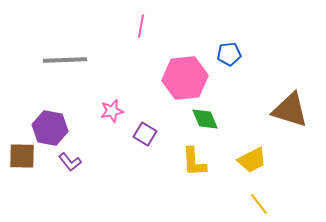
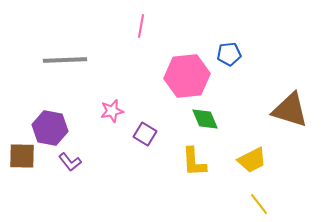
pink hexagon: moved 2 px right, 2 px up
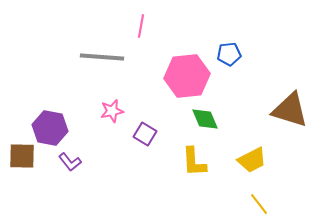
gray line: moved 37 px right, 3 px up; rotated 6 degrees clockwise
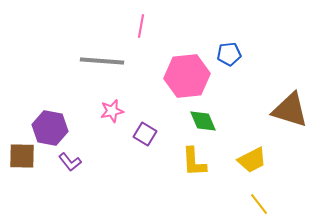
gray line: moved 4 px down
green diamond: moved 2 px left, 2 px down
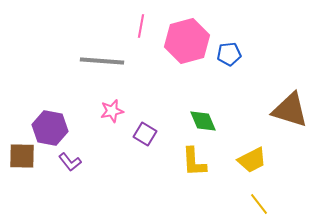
pink hexagon: moved 35 px up; rotated 9 degrees counterclockwise
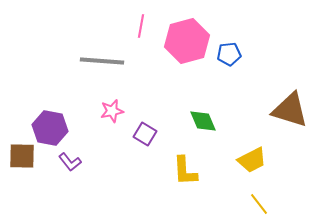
yellow L-shape: moved 9 px left, 9 px down
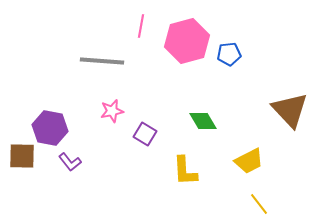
brown triangle: rotated 30 degrees clockwise
green diamond: rotated 8 degrees counterclockwise
yellow trapezoid: moved 3 px left, 1 px down
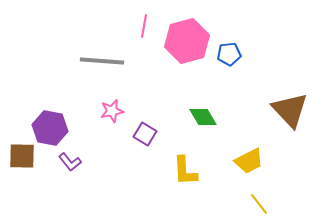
pink line: moved 3 px right
green diamond: moved 4 px up
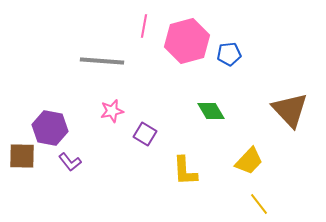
green diamond: moved 8 px right, 6 px up
yellow trapezoid: rotated 20 degrees counterclockwise
